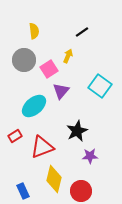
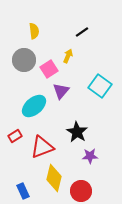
black star: moved 1 px down; rotated 15 degrees counterclockwise
yellow diamond: moved 1 px up
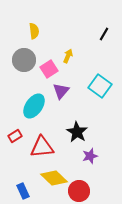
black line: moved 22 px right, 2 px down; rotated 24 degrees counterclockwise
cyan ellipse: rotated 15 degrees counterclockwise
red triangle: rotated 15 degrees clockwise
purple star: rotated 14 degrees counterclockwise
yellow diamond: rotated 60 degrees counterclockwise
red circle: moved 2 px left
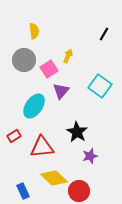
red rectangle: moved 1 px left
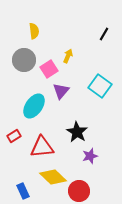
yellow diamond: moved 1 px left, 1 px up
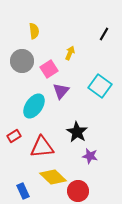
yellow arrow: moved 2 px right, 3 px up
gray circle: moved 2 px left, 1 px down
purple star: rotated 28 degrees clockwise
red circle: moved 1 px left
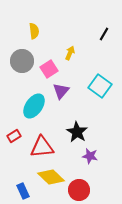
yellow diamond: moved 2 px left
red circle: moved 1 px right, 1 px up
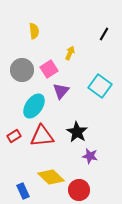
gray circle: moved 9 px down
red triangle: moved 11 px up
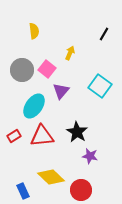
pink square: moved 2 px left; rotated 18 degrees counterclockwise
red circle: moved 2 px right
